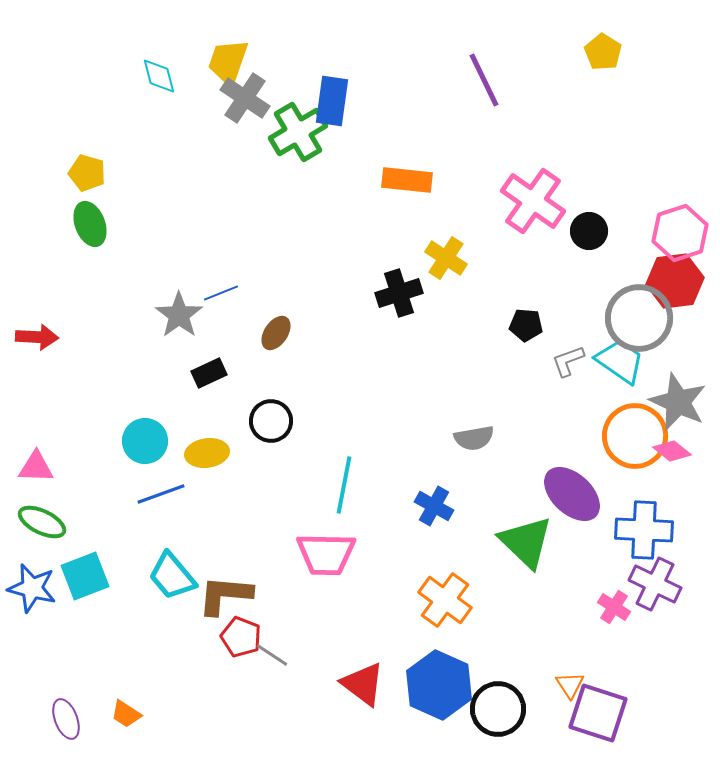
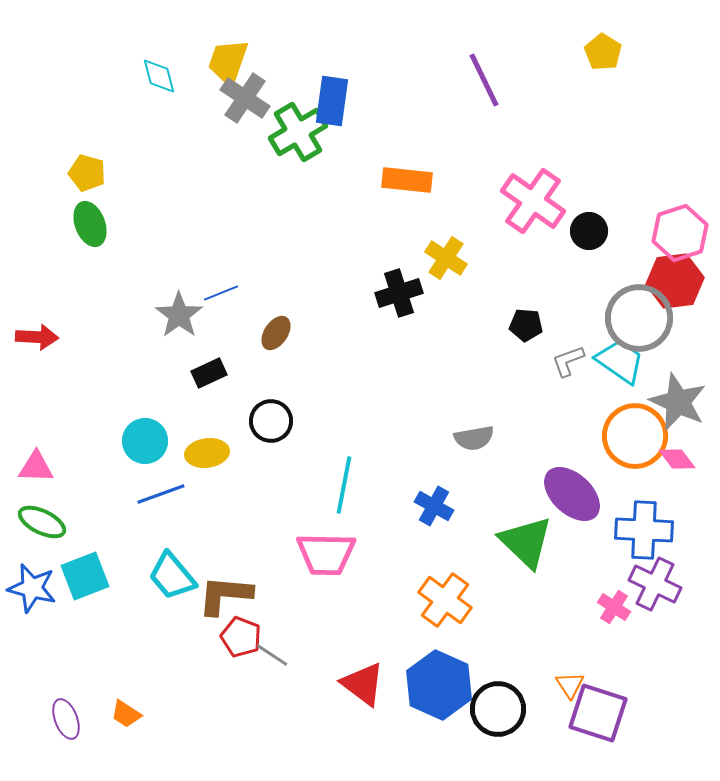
pink diamond at (672, 451): moved 5 px right, 8 px down; rotated 15 degrees clockwise
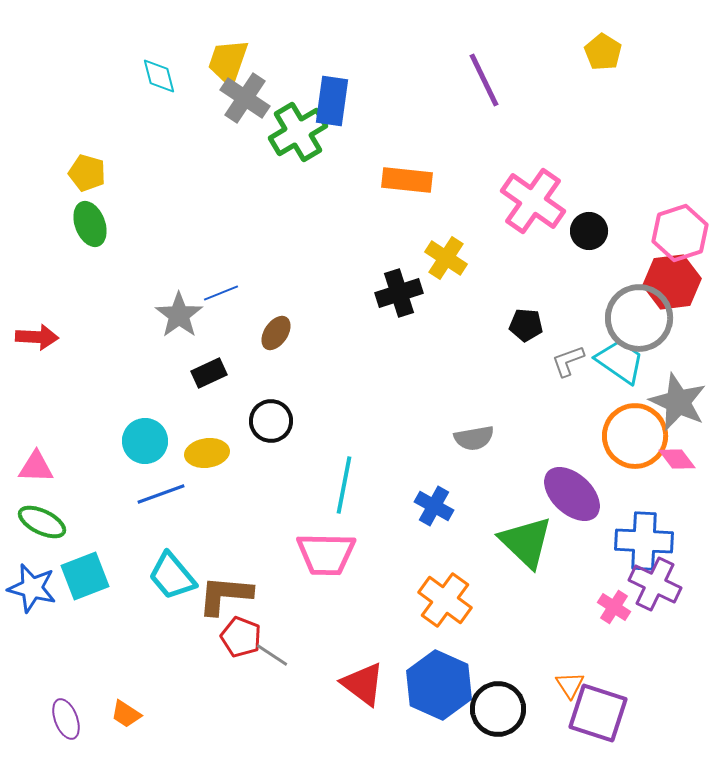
red hexagon at (675, 281): moved 3 px left, 1 px down
blue cross at (644, 530): moved 11 px down
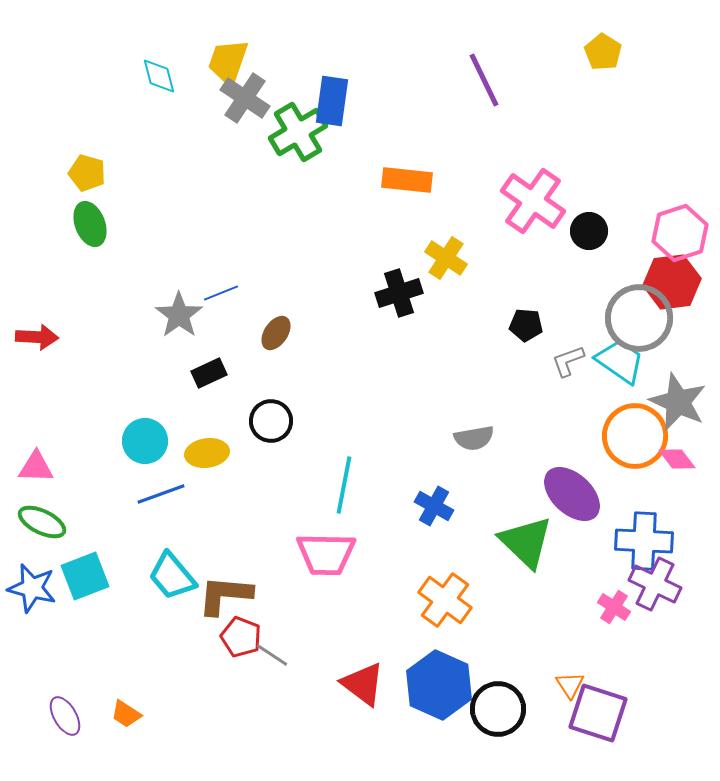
purple ellipse at (66, 719): moved 1 px left, 3 px up; rotated 9 degrees counterclockwise
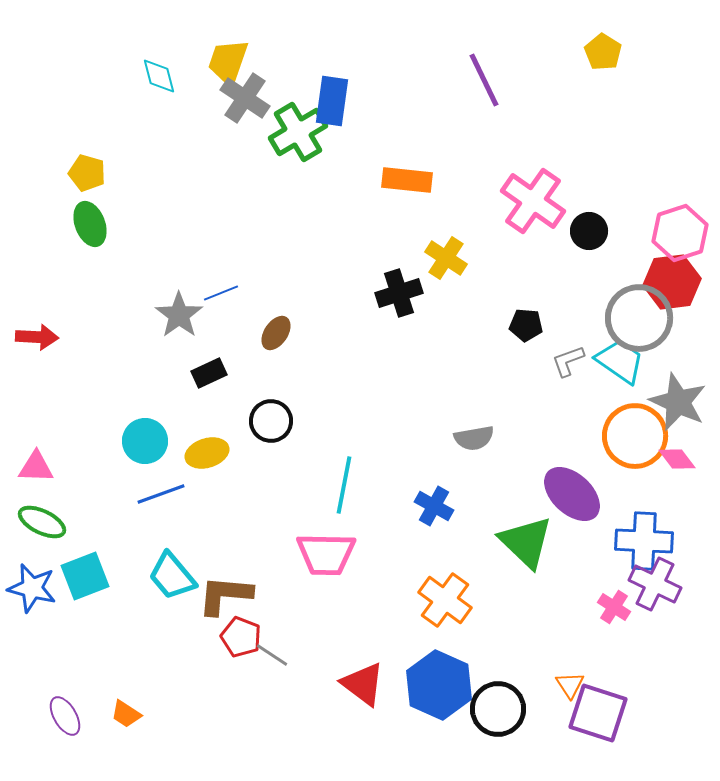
yellow ellipse at (207, 453): rotated 9 degrees counterclockwise
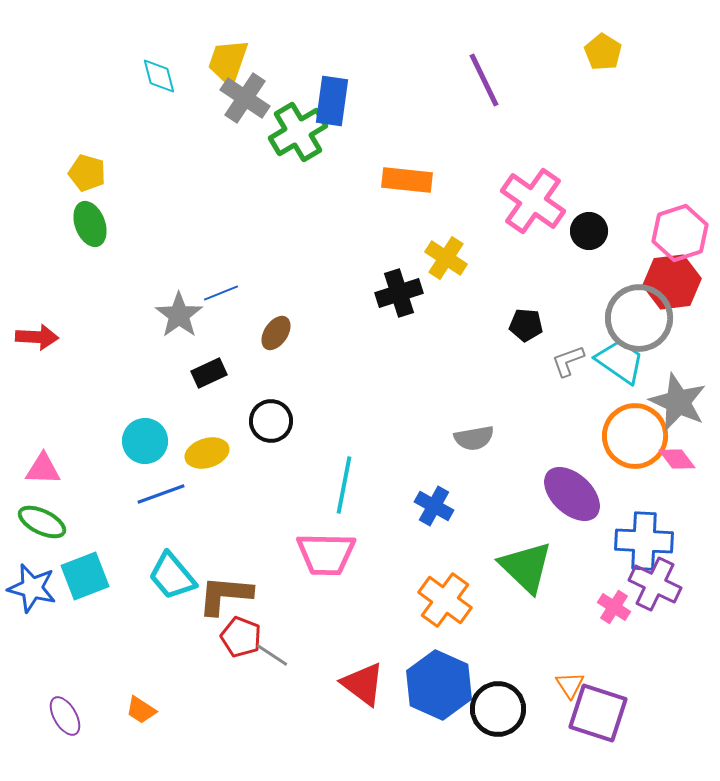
pink triangle at (36, 467): moved 7 px right, 2 px down
green triangle at (526, 542): moved 25 px down
orange trapezoid at (126, 714): moved 15 px right, 4 px up
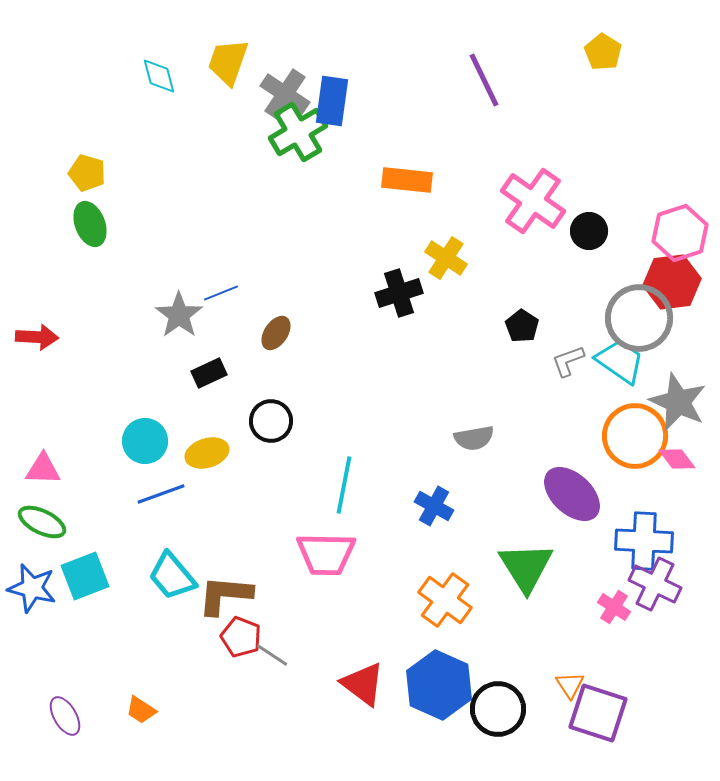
gray cross at (245, 98): moved 40 px right, 4 px up
black pentagon at (526, 325): moved 4 px left, 1 px down; rotated 28 degrees clockwise
green triangle at (526, 567): rotated 14 degrees clockwise
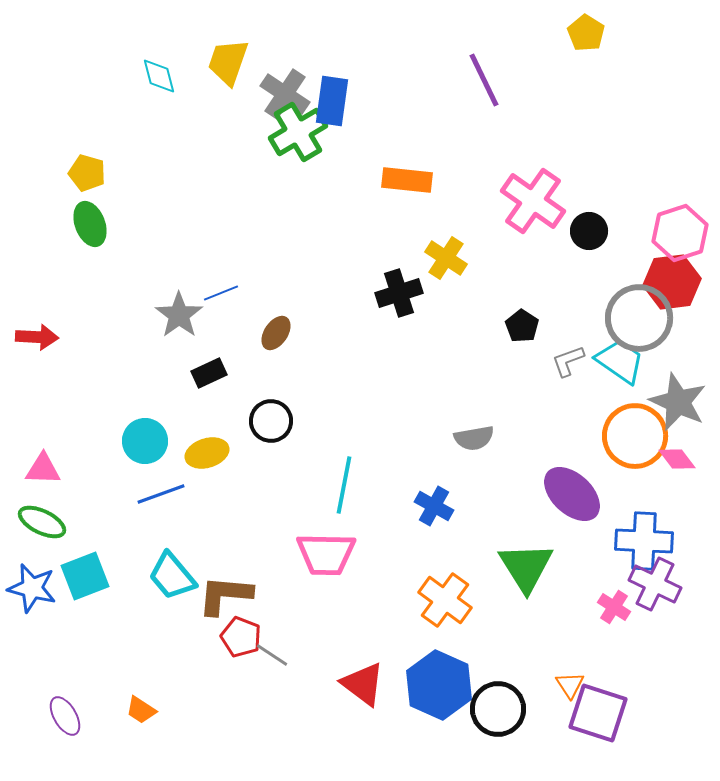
yellow pentagon at (603, 52): moved 17 px left, 19 px up
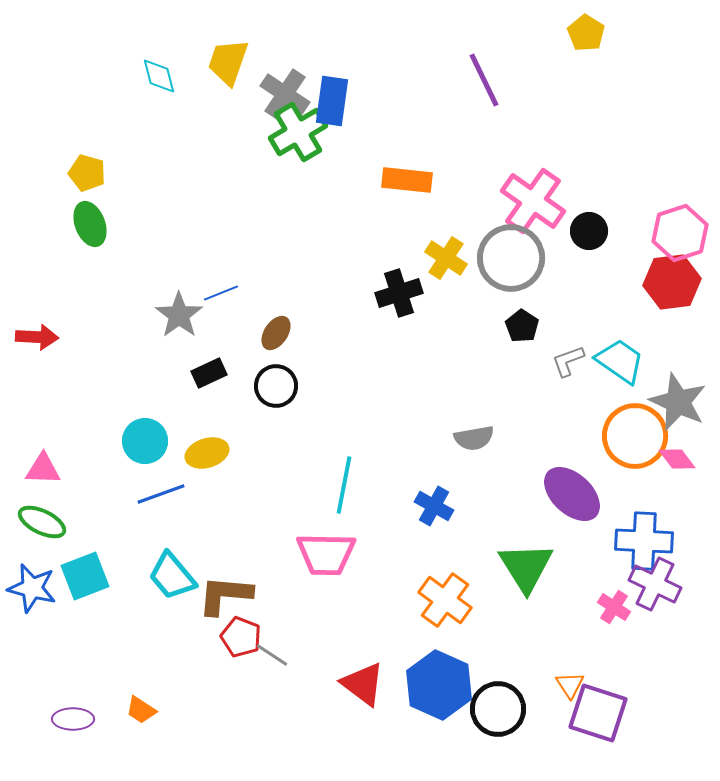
gray circle at (639, 318): moved 128 px left, 60 px up
black circle at (271, 421): moved 5 px right, 35 px up
purple ellipse at (65, 716): moved 8 px right, 3 px down; rotated 60 degrees counterclockwise
